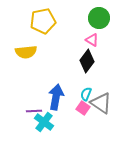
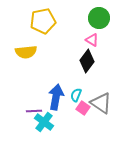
cyan semicircle: moved 10 px left, 1 px down
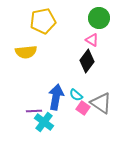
cyan semicircle: rotated 72 degrees counterclockwise
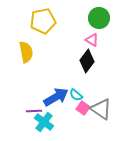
yellow semicircle: rotated 95 degrees counterclockwise
blue arrow: rotated 50 degrees clockwise
gray triangle: moved 6 px down
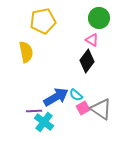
pink square: rotated 24 degrees clockwise
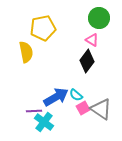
yellow pentagon: moved 7 px down
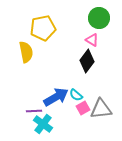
gray triangle: rotated 40 degrees counterclockwise
cyan cross: moved 1 px left, 2 px down
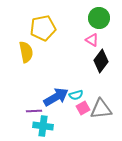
black diamond: moved 14 px right
cyan semicircle: rotated 56 degrees counterclockwise
cyan cross: moved 2 px down; rotated 30 degrees counterclockwise
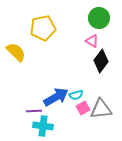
pink triangle: moved 1 px down
yellow semicircle: moved 10 px left; rotated 35 degrees counterclockwise
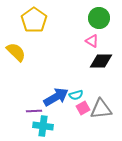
yellow pentagon: moved 9 px left, 8 px up; rotated 25 degrees counterclockwise
black diamond: rotated 55 degrees clockwise
